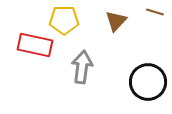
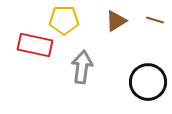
brown line: moved 8 px down
brown triangle: rotated 15 degrees clockwise
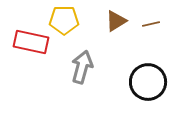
brown line: moved 4 px left, 4 px down; rotated 30 degrees counterclockwise
red rectangle: moved 4 px left, 3 px up
gray arrow: rotated 8 degrees clockwise
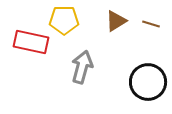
brown line: rotated 30 degrees clockwise
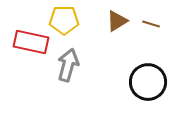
brown triangle: moved 1 px right
gray arrow: moved 14 px left, 2 px up
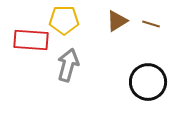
red rectangle: moved 2 px up; rotated 8 degrees counterclockwise
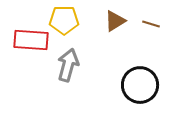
brown triangle: moved 2 px left
black circle: moved 8 px left, 3 px down
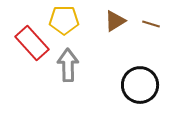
red rectangle: moved 1 px right, 3 px down; rotated 44 degrees clockwise
gray arrow: rotated 16 degrees counterclockwise
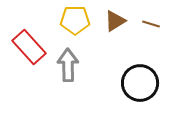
yellow pentagon: moved 11 px right
red rectangle: moved 3 px left, 4 px down
black circle: moved 2 px up
